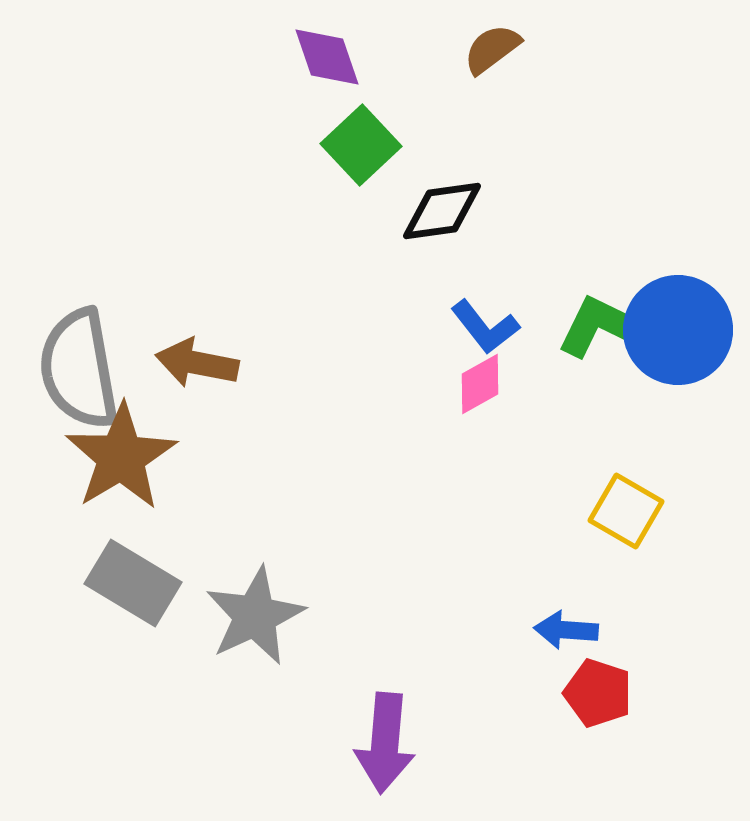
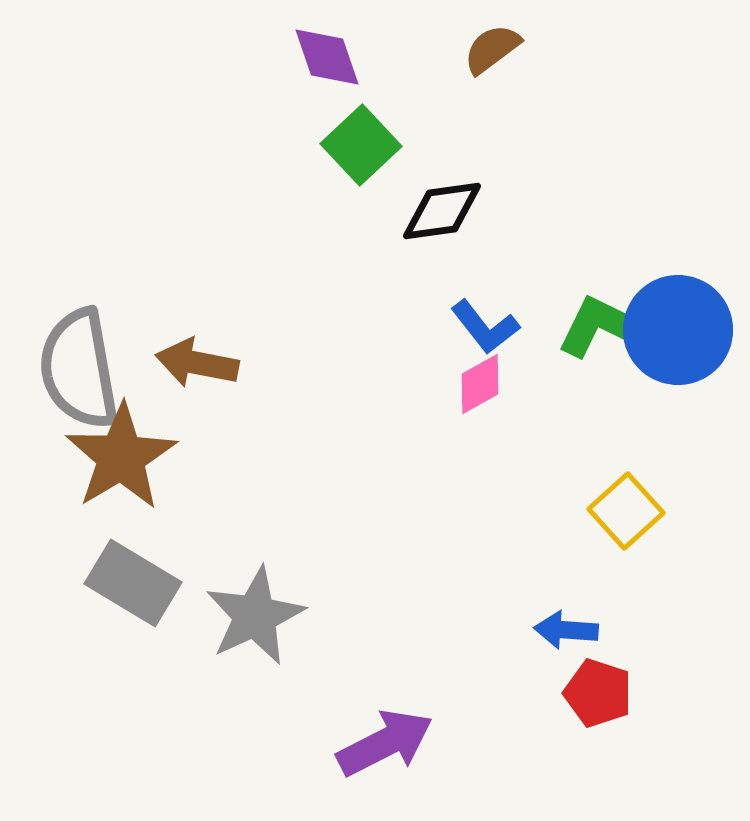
yellow square: rotated 18 degrees clockwise
purple arrow: rotated 122 degrees counterclockwise
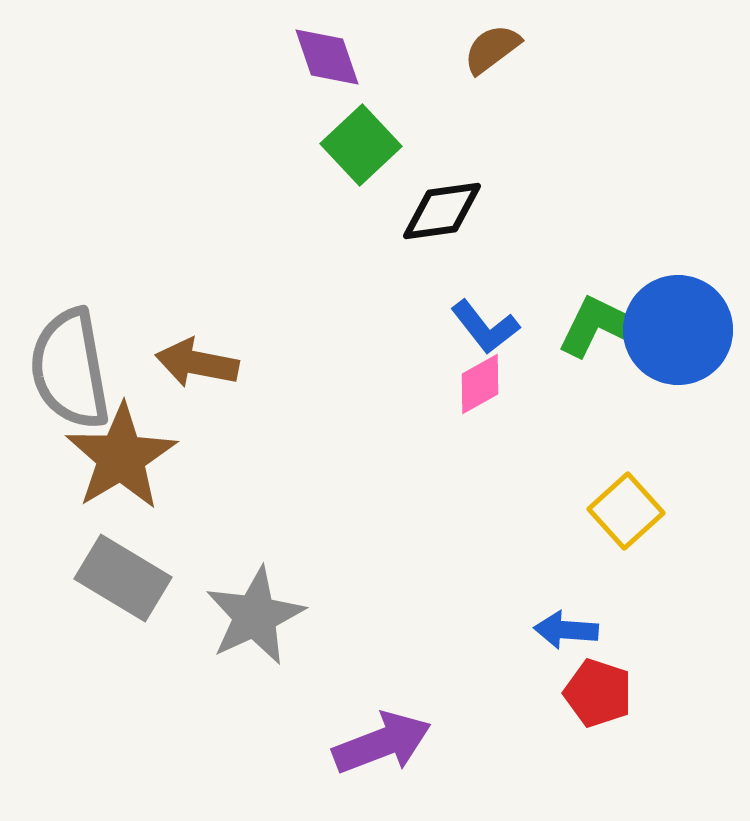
gray semicircle: moved 9 px left
gray rectangle: moved 10 px left, 5 px up
purple arrow: moved 3 px left; rotated 6 degrees clockwise
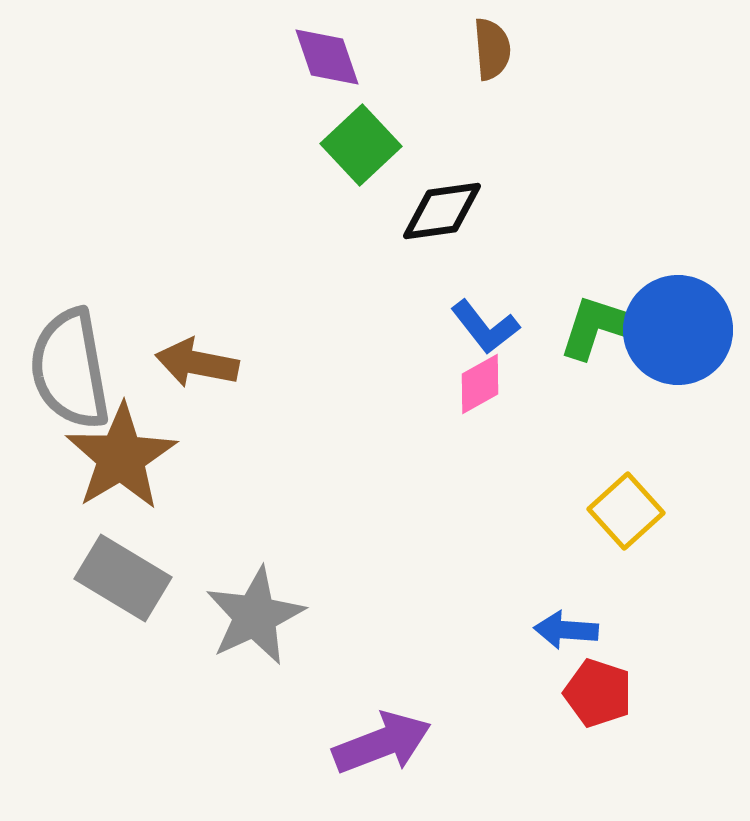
brown semicircle: rotated 122 degrees clockwise
green L-shape: rotated 8 degrees counterclockwise
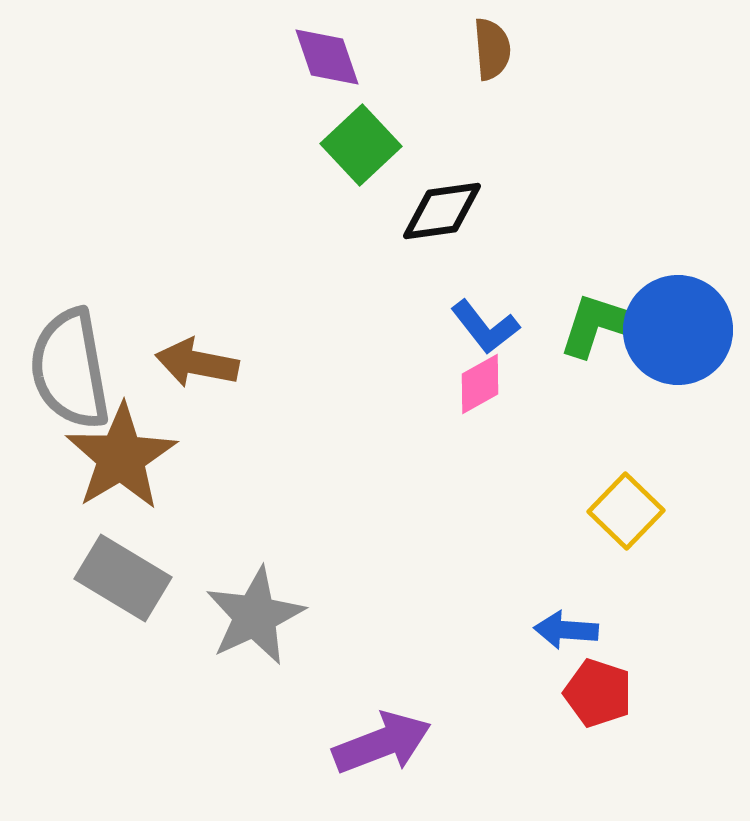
green L-shape: moved 2 px up
yellow square: rotated 4 degrees counterclockwise
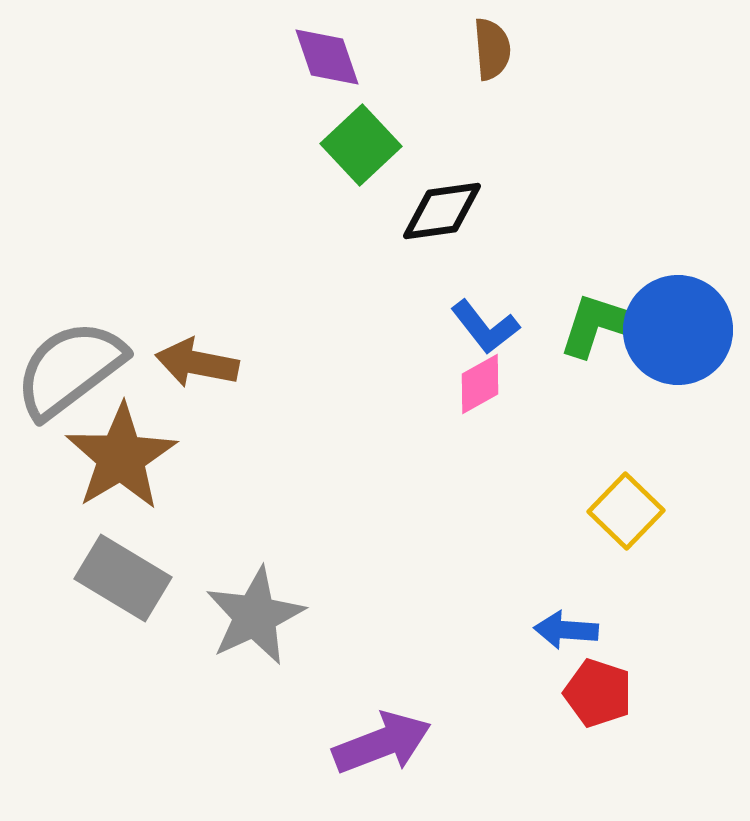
gray semicircle: rotated 63 degrees clockwise
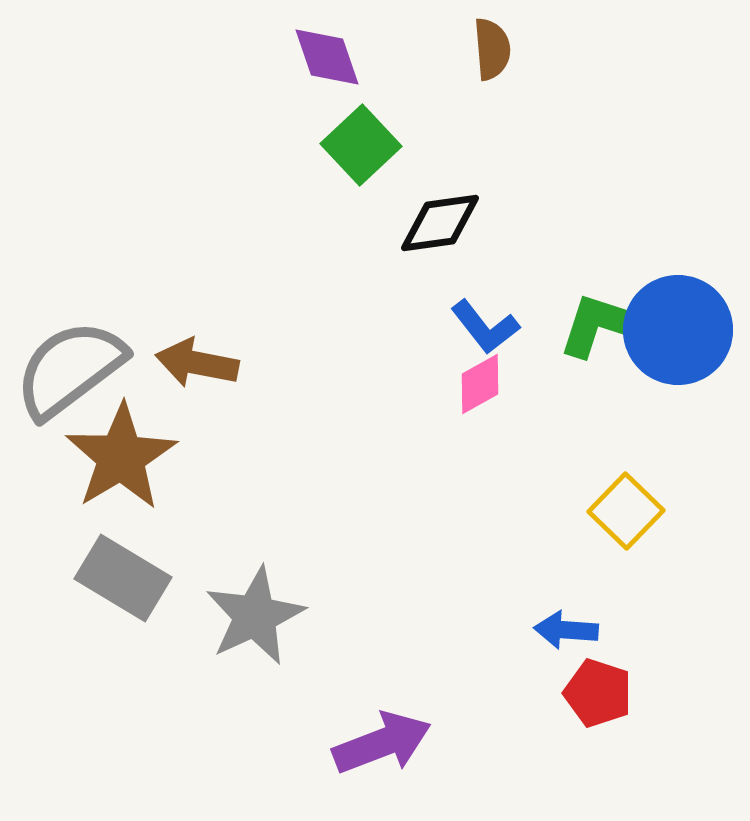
black diamond: moved 2 px left, 12 px down
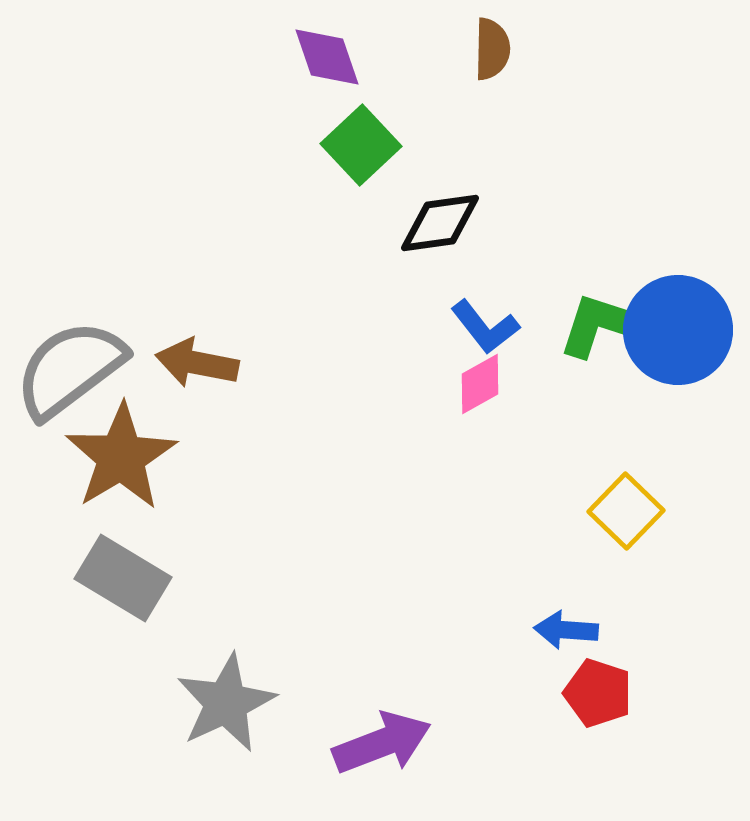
brown semicircle: rotated 6 degrees clockwise
gray star: moved 29 px left, 87 px down
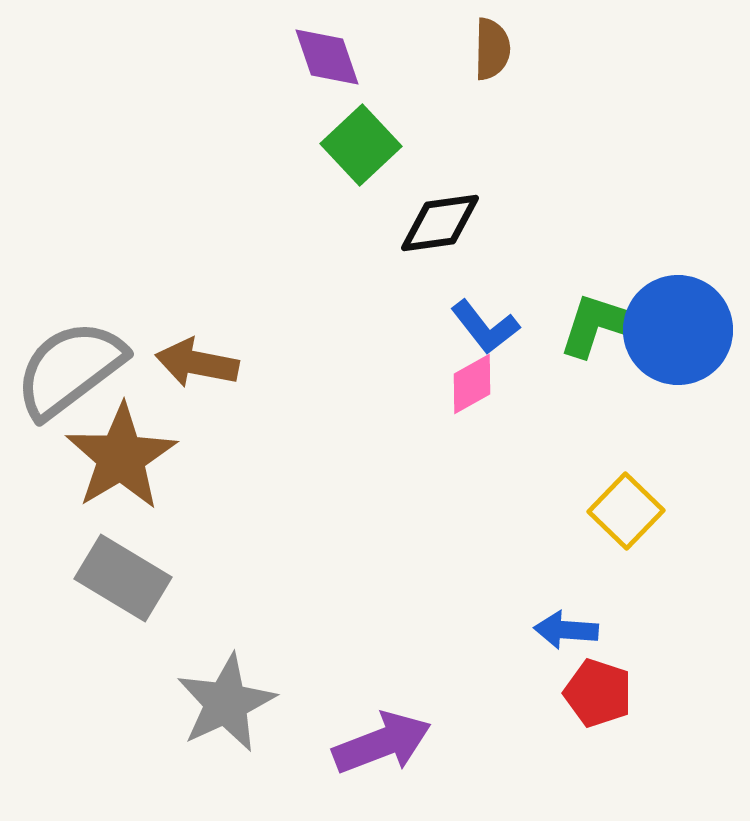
pink diamond: moved 8 px left
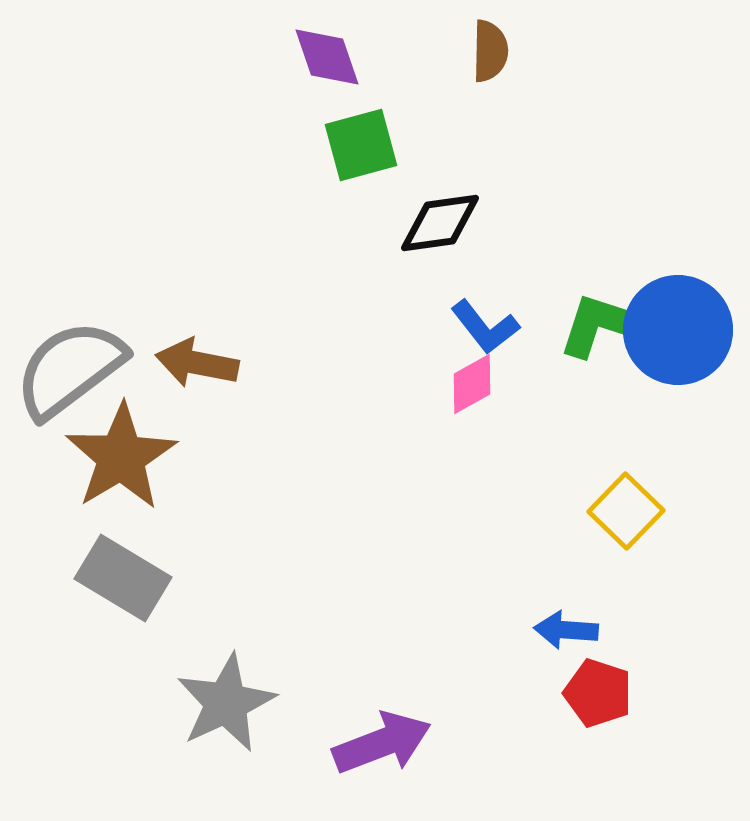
brown semicircle: moved 2 px left, 2 px down
green square: rotated 28 degrees clockwise
